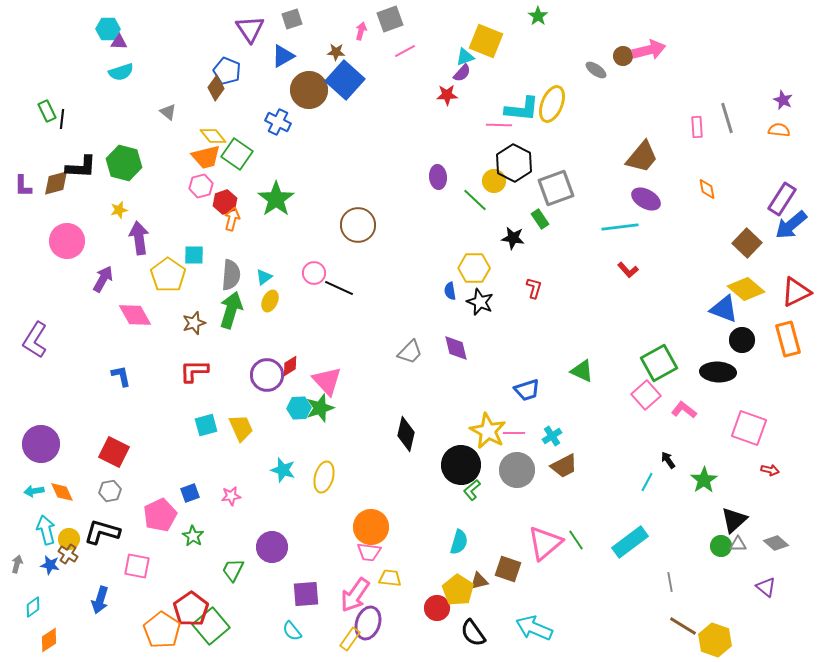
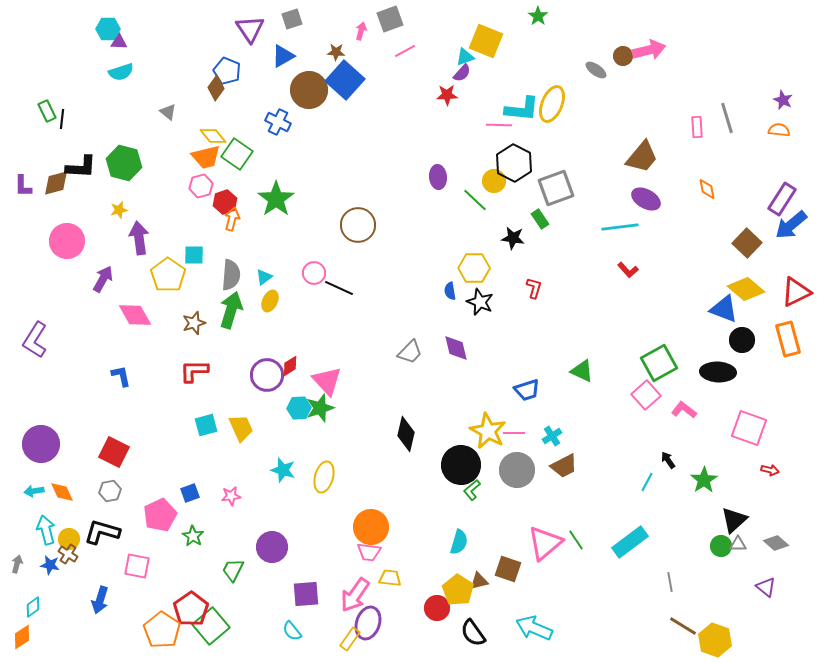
orange diamond at (49, 640): moved 27 px left, 3 px up
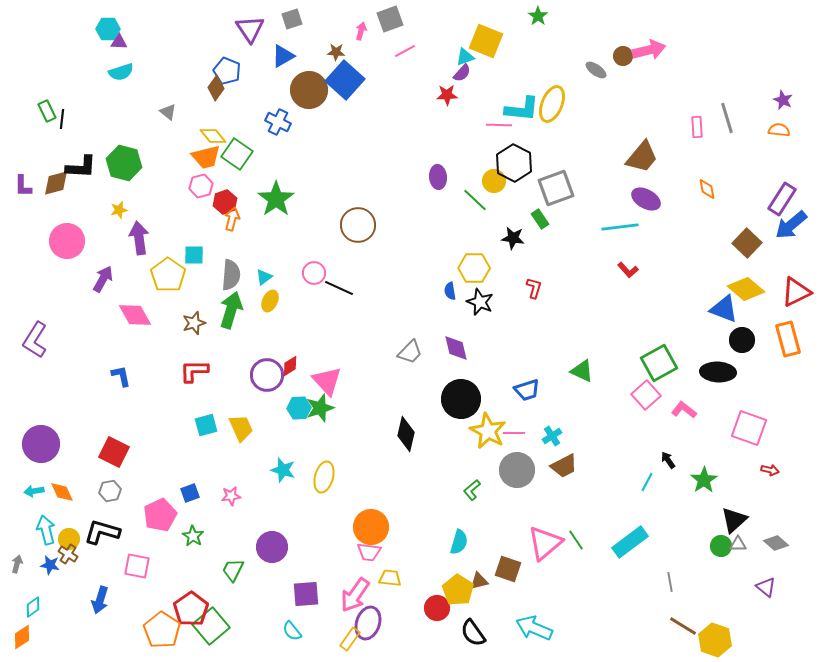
black circle at (461, 465): moved 66 px up
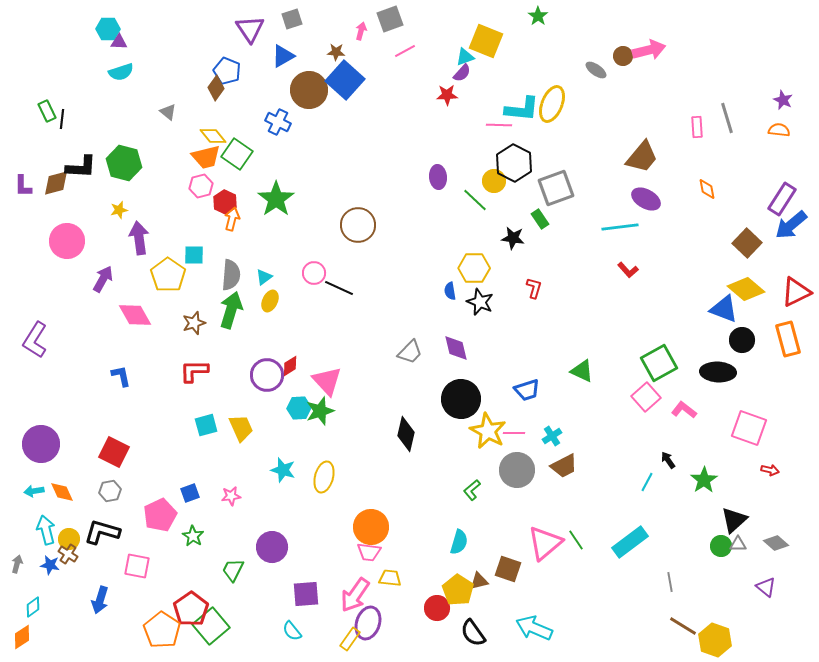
red hexagon at (225, 202): rotated 15 degrees counterclockwise
pink square at (646, 395): moved 2 px down
green star at (320, 408): moved 3 px down
